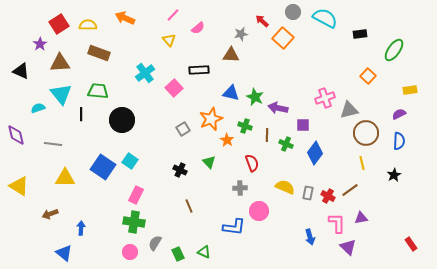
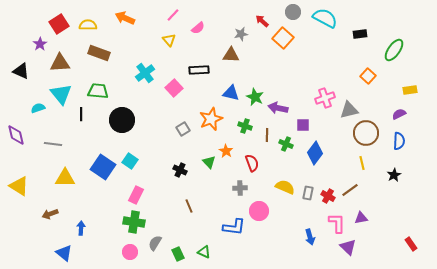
orange star at (227, 140): moved 1 px left, 11 px down
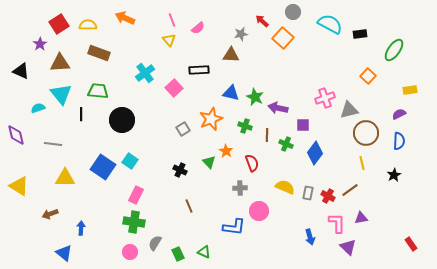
pink line at (173, 15): moved 1 px left, 5 px down; rotated 64 degrees counterclockwise
cyan semicircle at (325, 18): moved 5 px right, 6 px down
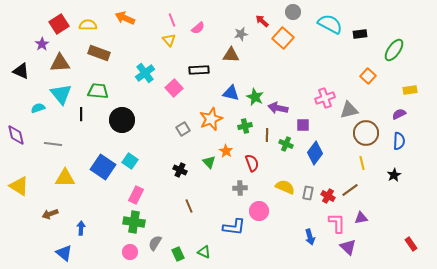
purple star at (40, 44): moved 2 px right
green cross at (245, 126): rotated 32 degrees counterclockwise
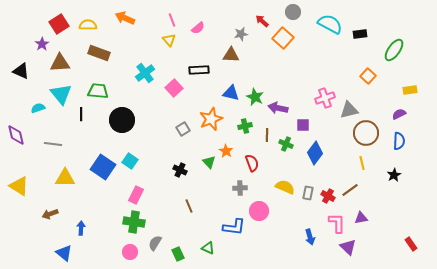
green triangle at (204, 252): moved 4 px right, 4 px up
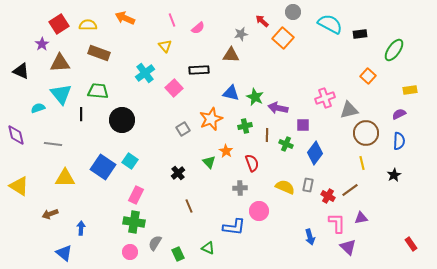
yellow triangle at (169, 40): moved 4 px left, 6 px down
black cross at (180, 170): moved 2 px left, 3 px down; rotated 24 degrees clockwise
gray rectangle at (308, 193): moved 8 px up
